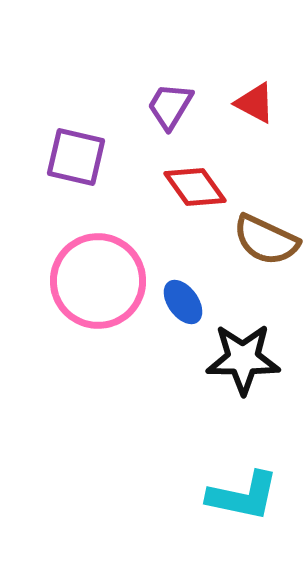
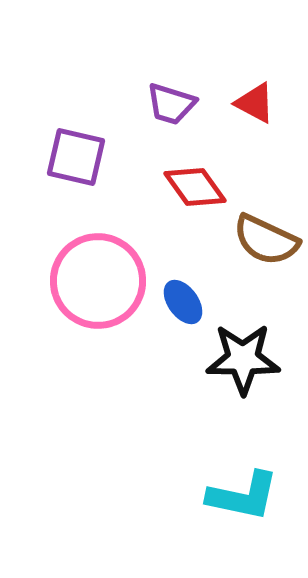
purple trapezoid: moved 1 px right, 2 px up; rotated 104 degrees counterclockwise
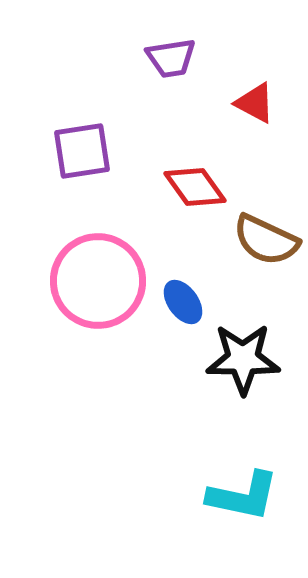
purple trapezoid: moved 46 px up; rotated 26 degrees counterclockwise
purple square: moved 6 px right, 6 px up; rotated 22 degrees counterclockwise
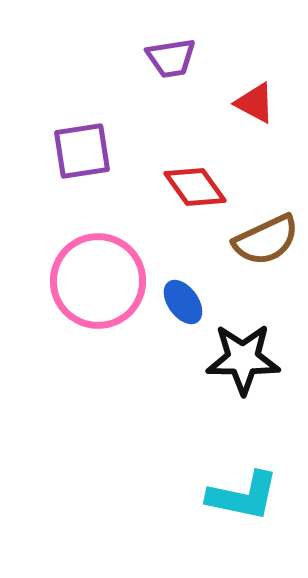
brown semicircle: rotated 50 degrees counterclockwise
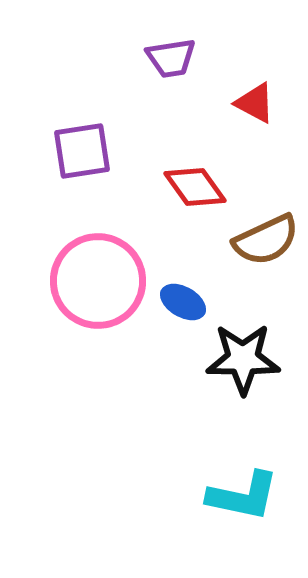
blue ellipse: rotated 24 degrees counterclockwise
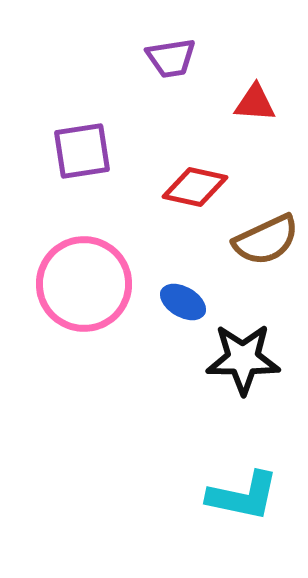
red triangle: rotated 24 degrees counterclockwise
red diamond: rotated 42 degrees counterclockwise
pink circle: moved 14 px left, 3 px down
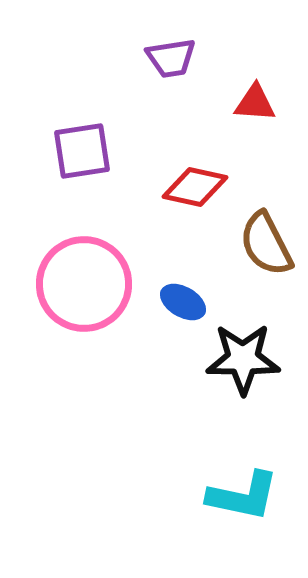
brown semicircle: moved 4 px down; rotated 88 degrees clockwise
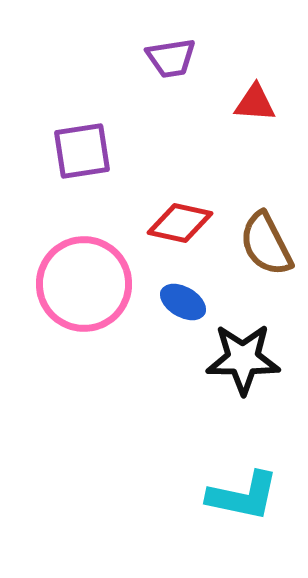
red diamond: moved 15 px left, 36 px down
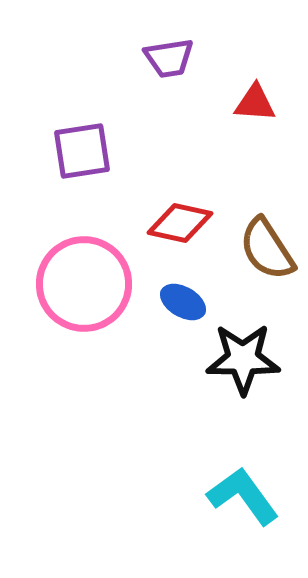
purple trapezoid: moved 2 px left
brown semicircle: moved 1 px right, 5 px down; rotated 6 degrees counterclockwise
cyan L-shape: rotated 138 degrees counterclockwise
